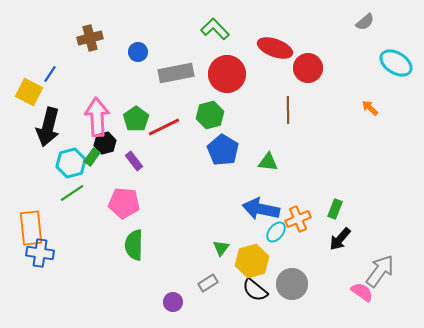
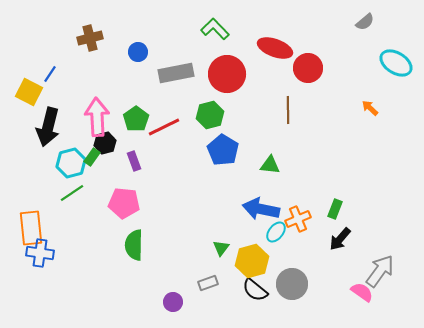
purple rectangle at (134, 161): rotated 18 degrees clockwise
green triangle at (268, 162): moved 2 px right, 3 px down
gray rectangle at (208, 283): rotated 12 degrees clockwise
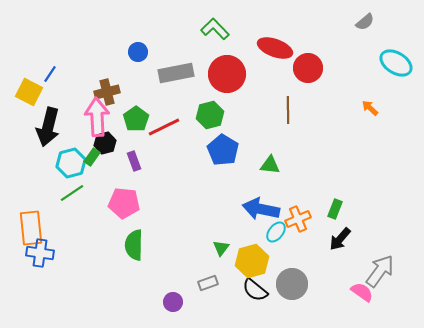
brown cross at (90, 38): moved 17 px right, 54 px down
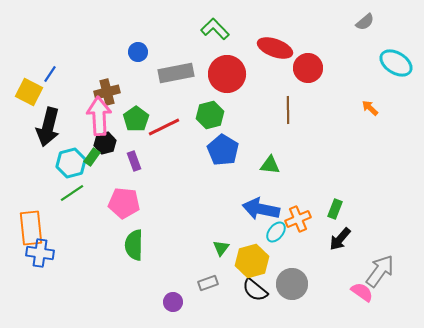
pink arrow at (97, 117): moved 2 px right, 1 px up
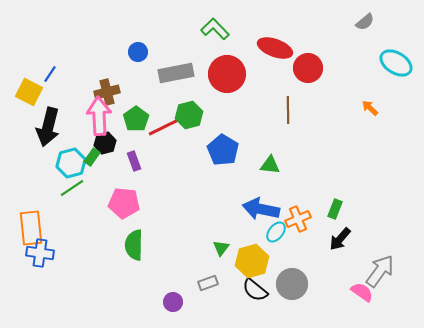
green hexagon at (210, 115): moved 21 px left
green line at (72, 193): moved 5 px up
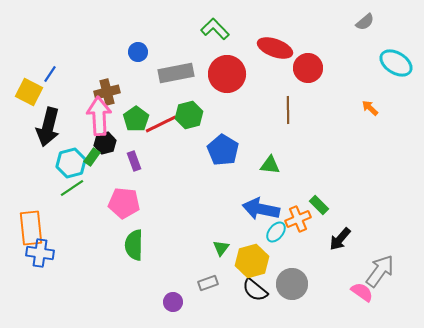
red line at (164, 127): moved 3 px left, 3 px up
green rectangle at (335, 209): moved 16 px left, 4 px up; rotated 66 degrees counterclockwise
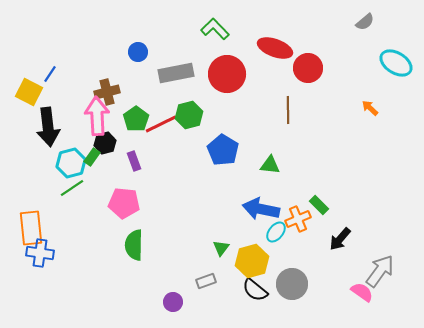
pink arrow at (99, 116): moved 2 px left
black arrow at (48, 127): rotated 21 degrees counterclockwise
gray rectangle at (208, 283): moved 2 px left, 2 px up
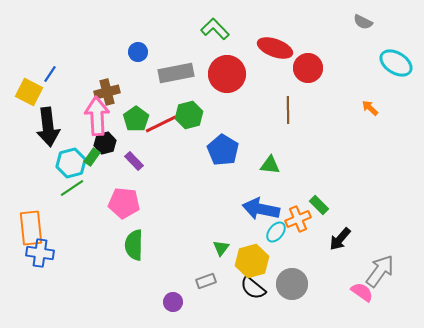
gray semicircle at (365, 22): moved 2 px left; rotated 66 degrees clockwise
purple rectangle at (134, 161): rotated 24 degrees counterclockwise
black semicircle at (255, 290): moved 2 px left, 2 px up
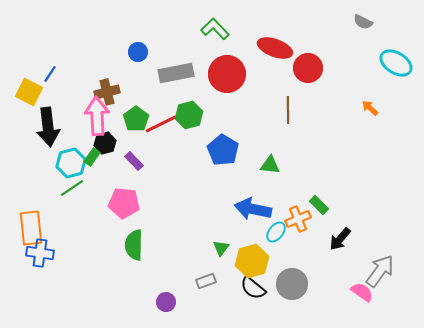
blue arrow at (261, 209): moved 8 px left
purple circle at (173, 302): moved 7 px left
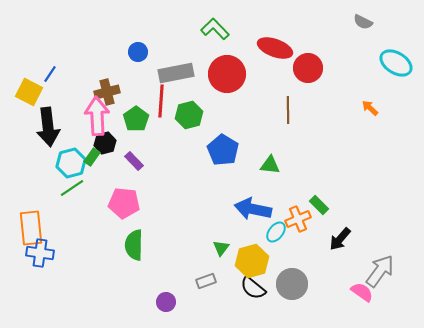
red line at (161, 124): moved 23 px up; rotated 60 degrees counterclockwise
